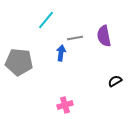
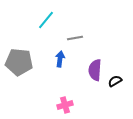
purple semicircle: moved 9 px left, 34 px down; rotated 15 degrees clockwise
blue arrow: moved 1 px left, 6 px down
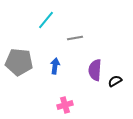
blue arrow: moved 5 px left, 7 px down
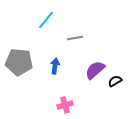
purple semicircle: rotated 45 degrees clockwise
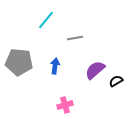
black semicircle: moved 1 px right
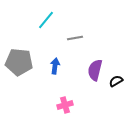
purple semicircle: rotated 35 degrees counterclockwise
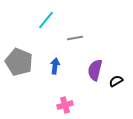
gray pentagon: rotated 16 degrees clockwise
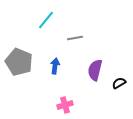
black semicircle: moved 3 px right, 2 px down
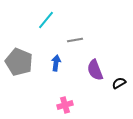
gray line: moved 2 px down
blue arrow: moved 1 px right, 3 px up
purple semicircle: rotated 35 degrees counterclockwise
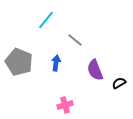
gray line: rotated 49 degrees clockwise
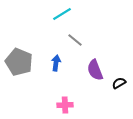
cyan line: moved 16 px right, 6 px up; rotated 18 degrees clockwise
pink cross: rotated 14 degrees clockwise
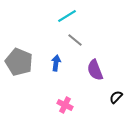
cyan line: moved 5 px right, 2 px down
black semicircle: moved 3 px left, 14 px down; rotated 16 degrees counterclockwise
pink cross: rotated 28 degrees clockwise
